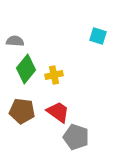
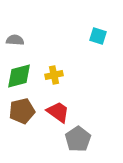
gray semicircle: moved 1 px up
green diamond: moved 7 px left, 7 px down; rotated 36 degrees clockwise
brown pentagon: rotated 20 degrees counterclockwise
gray pentagon: moved 2 px right, 2 px down; rotated 20 degrees clockwise
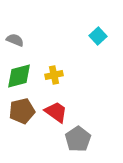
cyan square: rotated 30 degrees clockwise
gray semicircle: rotated 18 degrees clockwise
red trapezoid: moved 2 px left
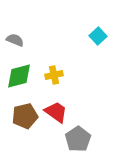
brown pentagon: moved 3 px right, 5 px down
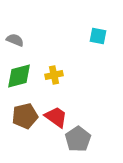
cyan square: rotated 36 degrees counterclockwise
red trapezoid: moved 5 px down
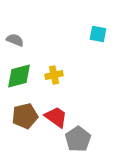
cyan square: moved 2 px up
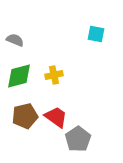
cyan square: moved 2 px left
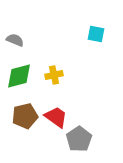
gray pentagon: moved 1 px right
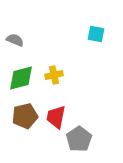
green diamond: moved 2 px right, 2 px down
red trapezoid: rotated 115 degrees counterclockwise
